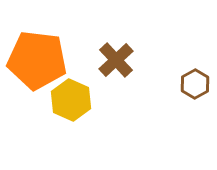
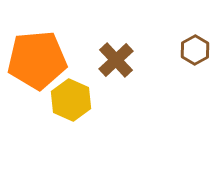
orange pentagon: rotated 12 degrees counterclockwise
brown hexagon: moved 34 px up
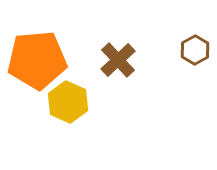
brown cross: moved 2 px right
yellow hexagon: moved 3 px left, 2 px down
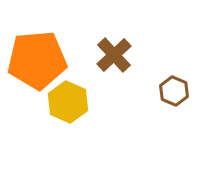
brown hexagon: moved 21 px left, 41 px down; rotated 8 degrees counterclockwise
brown cross: moved 4 px left, 5 px up
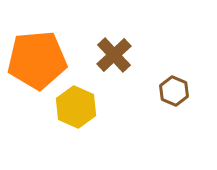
yellow hexagon: moved 8 px right, 5 px down
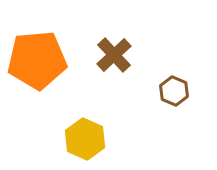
yellow hexagon: moved 9 px right, 32 px down
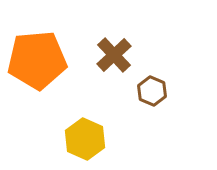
brown hexagon: moved 22 px left
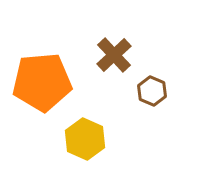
orange pentagon: moved 5 px right, 22 px down
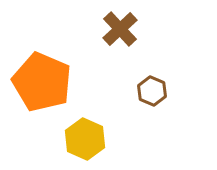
brown cross: moved 6 px right, 26 px up
orange pentagon: rotated 28 degrees clockwise
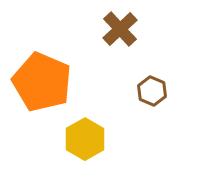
yellow hexagon: rotated 6 degrees clockwise
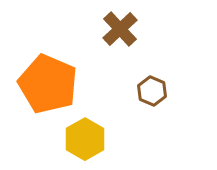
orange pentagon: moved 6 px right, 2 px down
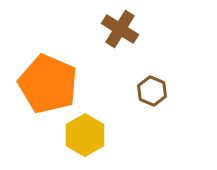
brown cross: rotated 15 degrees counterclockwise
yellow hexagon: moved 4 px up
